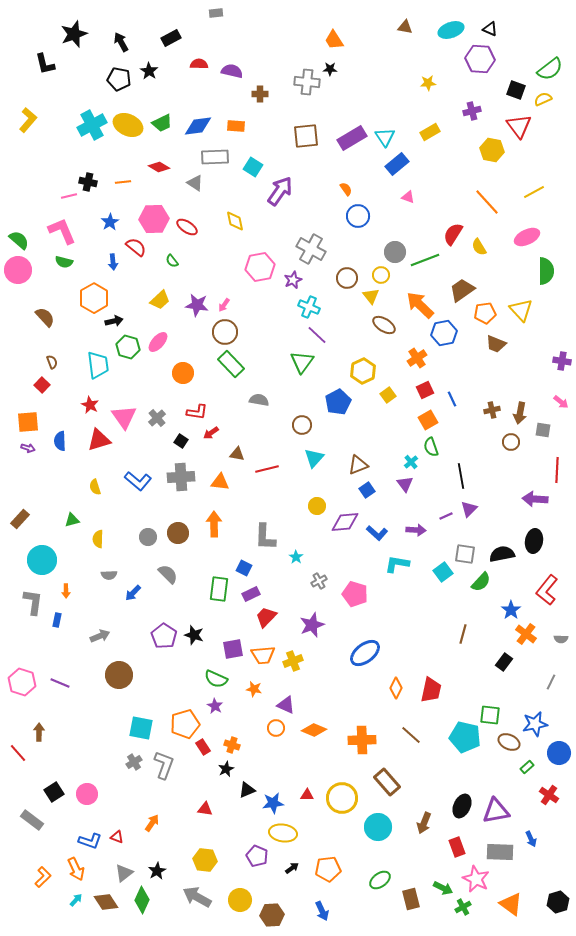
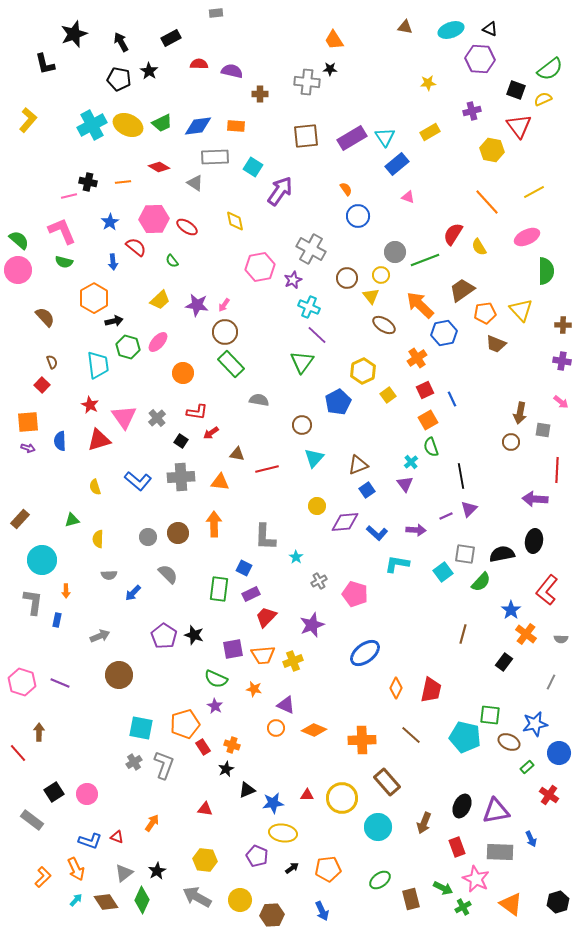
brown cross at (492, 410): moved 71 px right, 85 px up; rotated 14 degrees clockwise
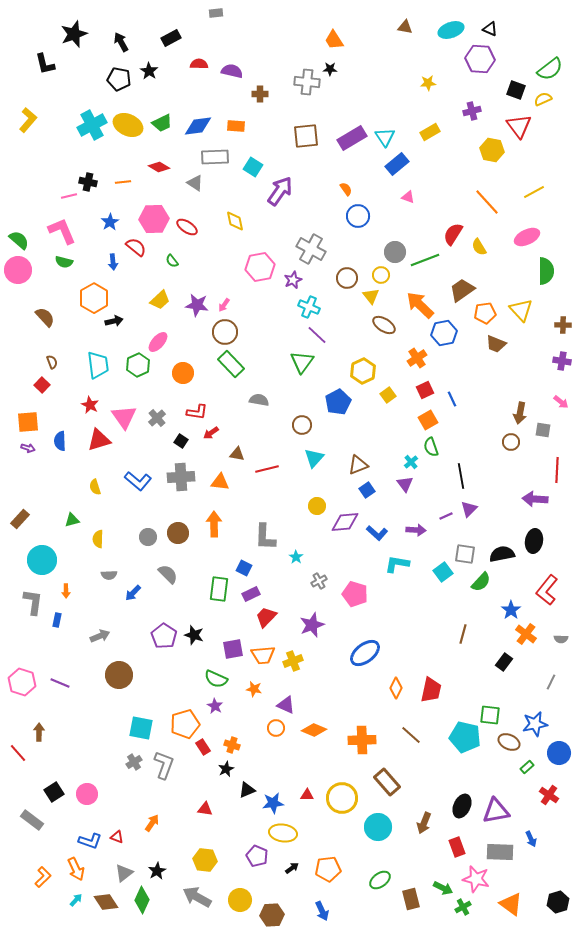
green hexagon at (128, 347): moved 10 px right, 18 px down; rotated 20 degrees clockwise
pink star at (476, 879): rotated 12 degrees counterclockwise
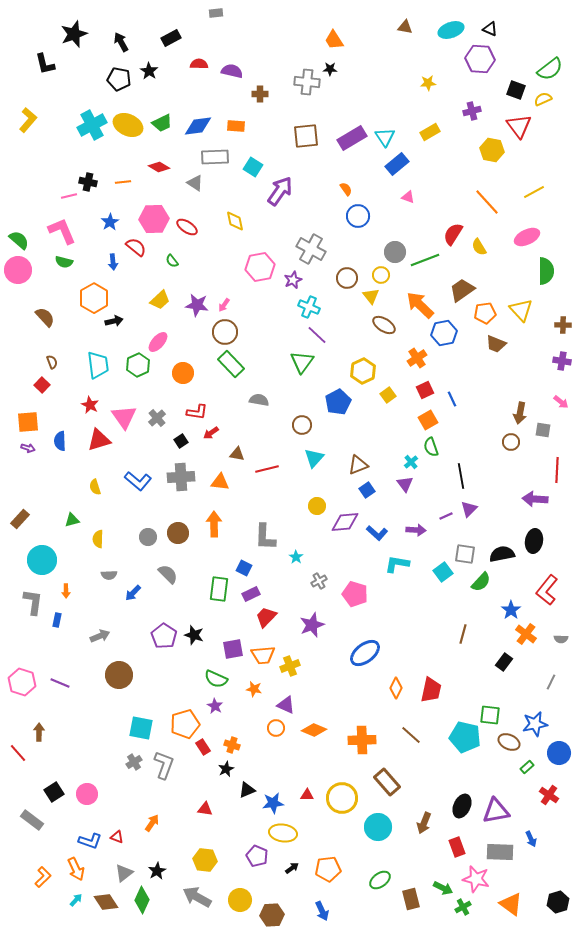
black square at (181, 441): rotated 24 degrees clockwise
yellow cross at (293, 661): moved 3 px left, 5 px down
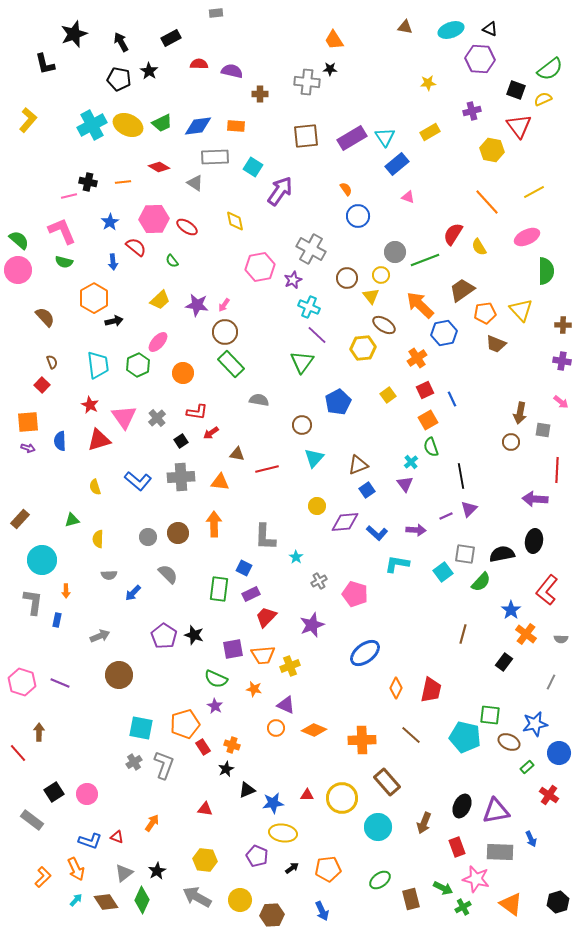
yellow hexagon at (363, 371): moved 23 px up; rotated 20 degrees clockwise
